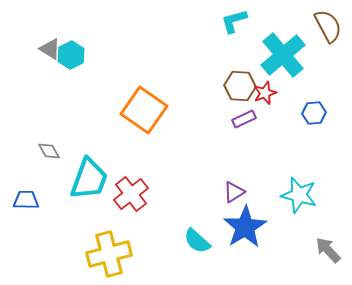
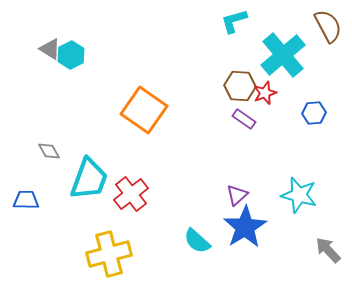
purple rectangle: rotated 60 degrees clockwise
purple triangle: moved 3 px right, 3 px down; rotated 10 degrees counterclockwise
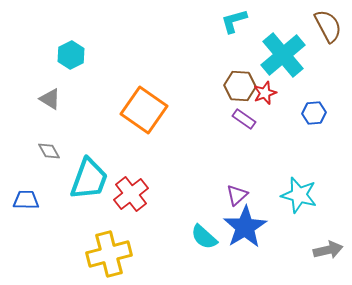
gray triangle: moved 50 px down
cyan semicircle: moved 7 px right, 4 px up
gray arrow: rotated 120 degrees clockwise
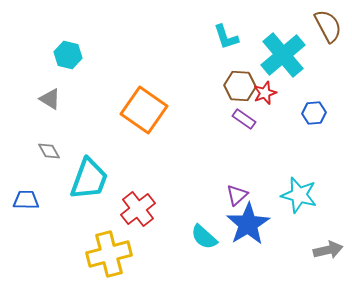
cyan L-shape: moved 8 px left, 16 px down; rotated 92 degrees counterclockwise
cyan hexagon: moved 3 px left; rotated 20 degrees counterclockwise
red cross: moved 7 px right, 15 px down
blue star: moved 3 px right, 3 px up
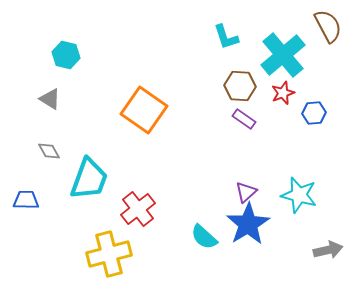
cyan hexagon: moved 2 px left
red star: moved 18 px right
purple triangle: moved 9 px right, 3 px up
